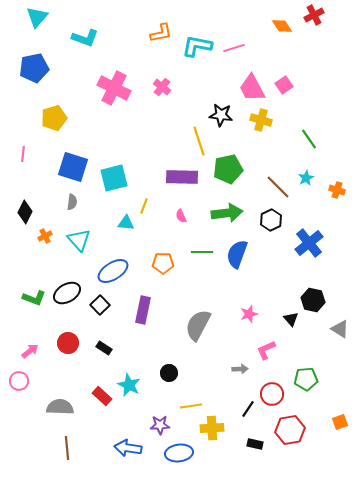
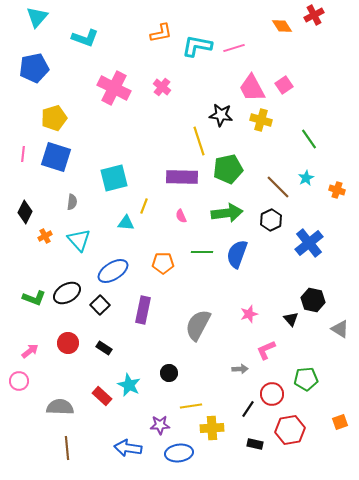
blue square at (73, 167): moved 17 px left, 10 px up
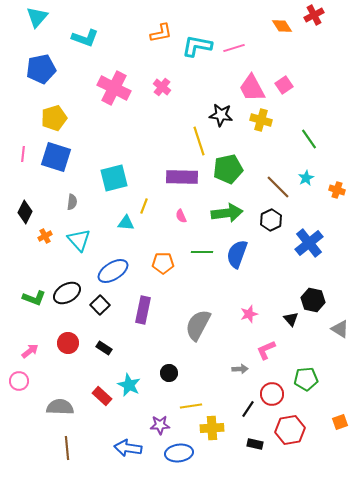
blue pentagon at (34, 68): moved 7 px right, 1 px down
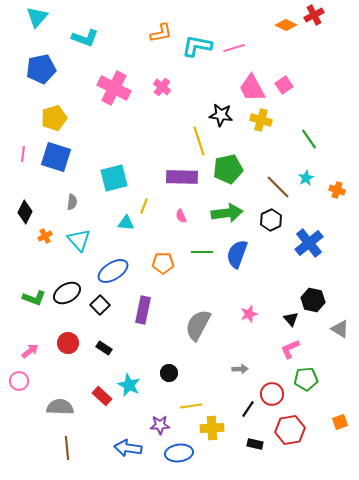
orange diamond at (282, 26): moved 4 px right, 1 px up; rotated 30 degrees counterclockwise
pink L-shape at (266, 350): moved 24 px right, 1 px up
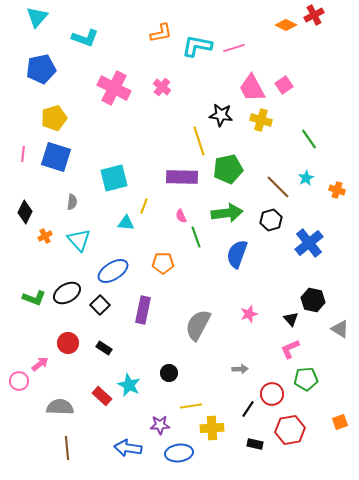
black hexagon at (271, 220): rotated 10 degrees clockwise
green line at (202, 252): moved 6 px left, 15 px up; rotated 70 degrees clockwise
pink arrow at (30, 351): moved 10 px right, 13 px down
